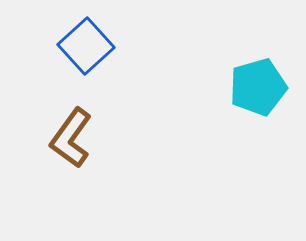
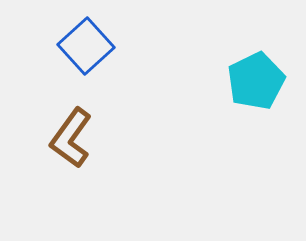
cyan pentagon: moved 2 px left, 6 px up; rotated 10 degrees counterclockwise
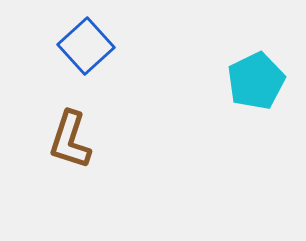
brown L-shape: moved 1 px left, 2 px down; rotated 18 degrees counterclockwise
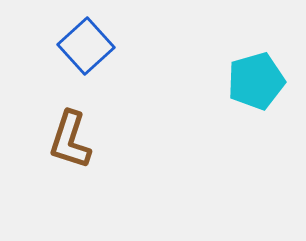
cyan pentagon: rotated 10 degrees clockwise
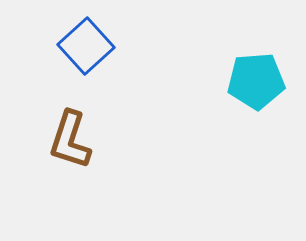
cyan pentagon: rotated 12 degrees clockwise
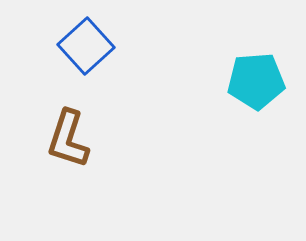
brown L-shape: moved 2 px left, 1 px up
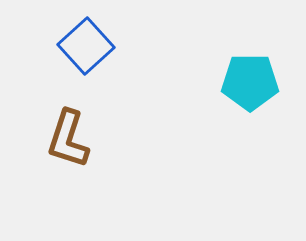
cyan pentagon: moved 6 px left, 1 px down; rotated 4 degrees clockwise
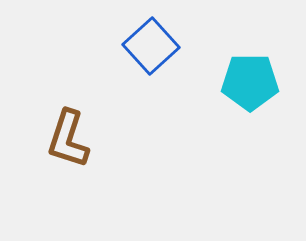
blue square: moved 65 px right
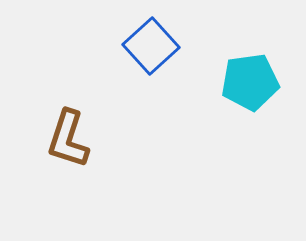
cyan pentagon: rotated 8 degrees counterclockwise
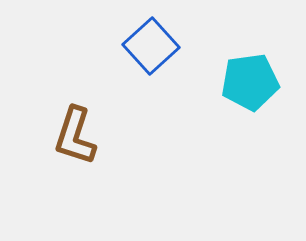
brown L-shape: moved 7 px right, 3 px up
